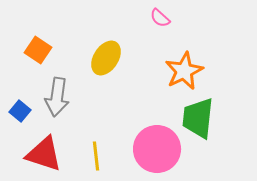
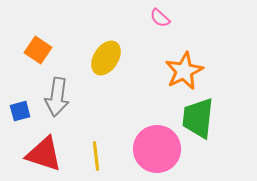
blue square: rotated 35 degrees clockwise
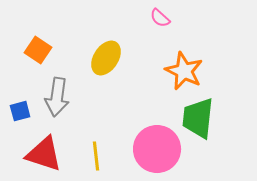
orange star: rotated 21 degrees counterclockwise
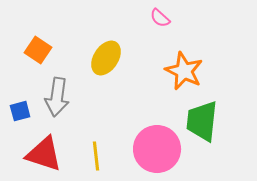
green trapezoid: moved 4 px right, 3 px down
